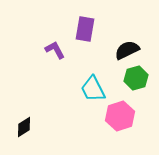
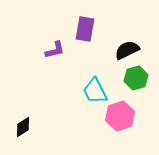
purple L-shape: rotated 105 degrees clockwise
cyan trapezoid: moved 2 px right, 2 px down
black diamond: moved 1 px left
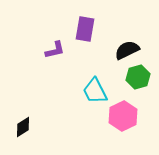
green hexagon: moved 2 px right, 1 px up
pink hexagon: moved 3 px right; rotated 8 degrees counterclockwise
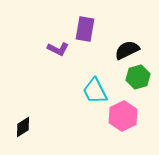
purple L-shape: moved 3 px right, 1 px up; rotated 40 degrees clockwise
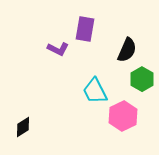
black semicircle: rotated 140 degrees clockwise
green hexagon: moved 4 px right, 2 px down; rotated 15 degrees counterclockwise
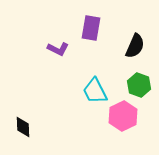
purple rectangle: moved 6 px right, 1 px up
black semicircle: moved 8 px right, 4 px up
green hexagon: moved 3 px left, 6 px down; rotated 10 degrees counterclockwise
black diamond: rotated 60 degrees counterclockwise
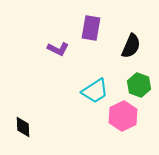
black semicircle: moved 4 px left
cyan trapezoid: rotated 96 degrees counterclockwise
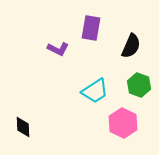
pink hexagon: moved 7 px down; rotated 8 degrees counterclockwise
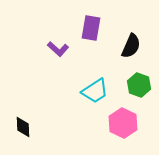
purple L-shape: rotated 15 degrees clockwise
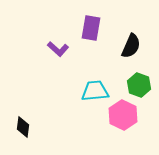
cyan trapezoid: rotated 152 degrees counterclockwise
pink hexagon: moved 8 px up
black diamond: rotated 10 degrees clockwise
